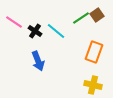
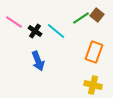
brown square: rotated 16 degrees counterclockwise
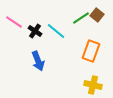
orange rectangle: moved 3 px left, 1 px up
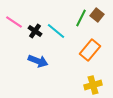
green line: rotated 30 degrees counterclockwise
orange rectangle: moved 1 px left, 1 px up; rotated 20 degrees clockwise
blue arrow: rotated 48 degrees counterclockwise
yellow cross: rotated 30 degrees counterclockwise
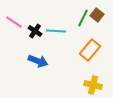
green line: moved 2 px right
cyan line: rotated 36 degrees counterclockwise
yellow cross: rotated 30 degrees clockwise
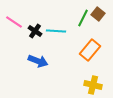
brown square: moved 1 px right, 1 px up
